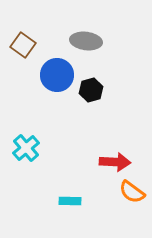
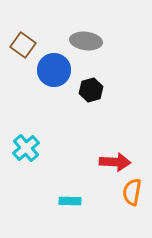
blue circle: moved 3 px left, 5 px up
orange semicircle: rotated 64 degrees clockwise
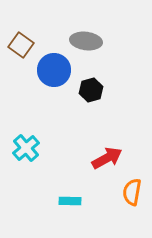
brown square: moved 2 px left
red arrow: moved 8 px left, 4 px up; rotated 32 degrees counterclockwise
